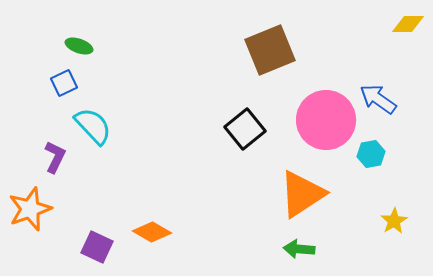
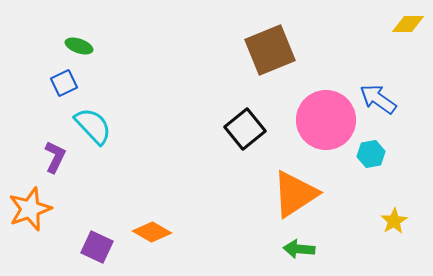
orange triangle: moved 7 px left
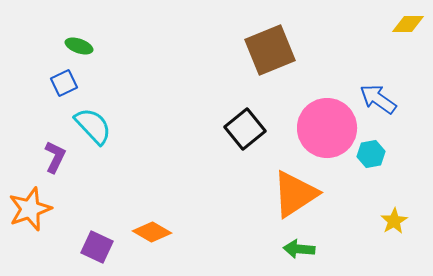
pink circle: moved 1 px right, 8 px down
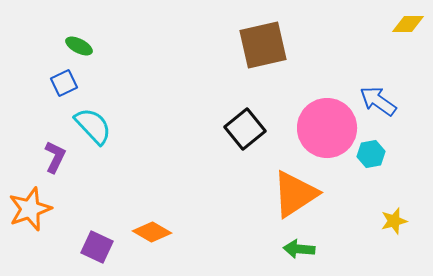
green ellipse: rotated 8 degrees clockwise
brown square: moved 7 px left, 5 px up; rotated 9 degrees clockwise
blue arrow: moved 2 px down
yellow star: rotated 16 degrees clockwise
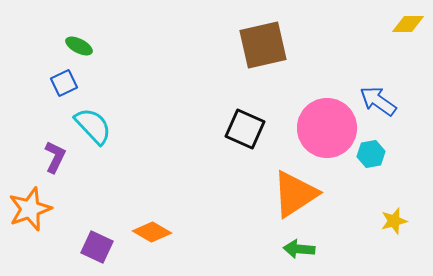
black square: rotated 27 degrees counterclockwise
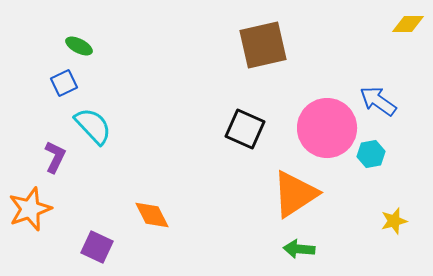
orange diamond: moved 17 px up; rotated 33 degrees clockwise
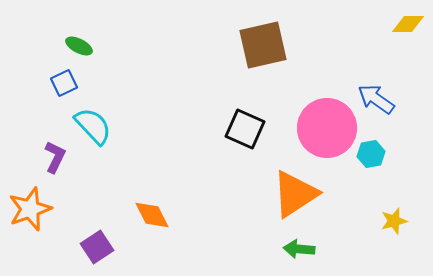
blue arrow: moved 2 px left, 2 px up
purple square: rotated 32 degrees clockwise
